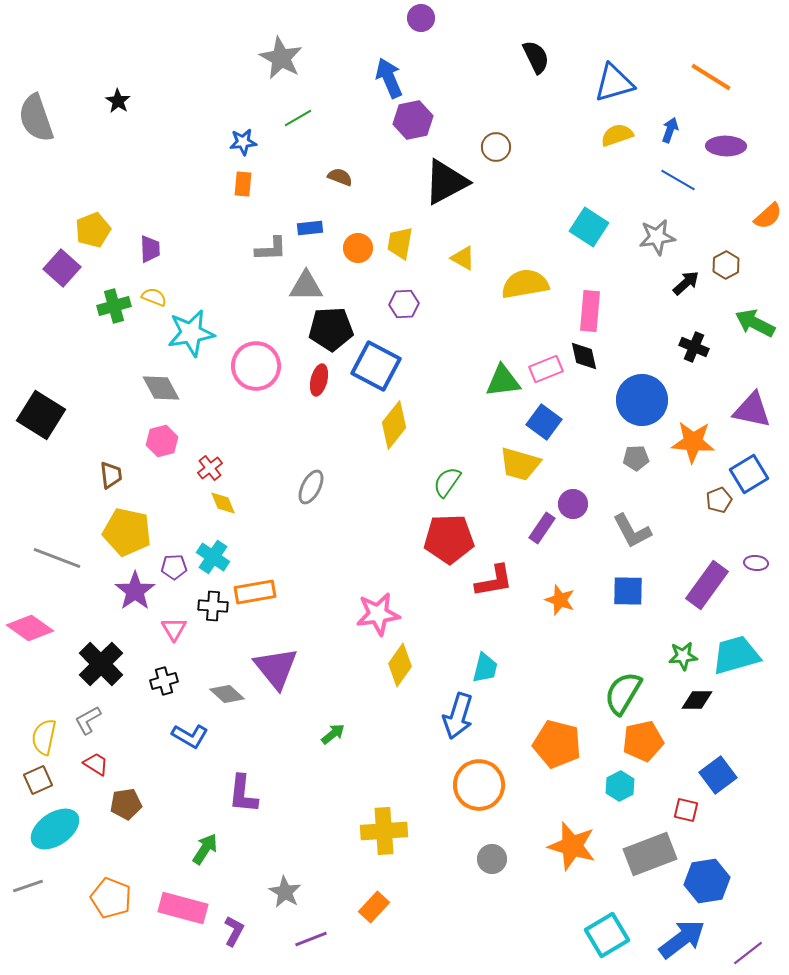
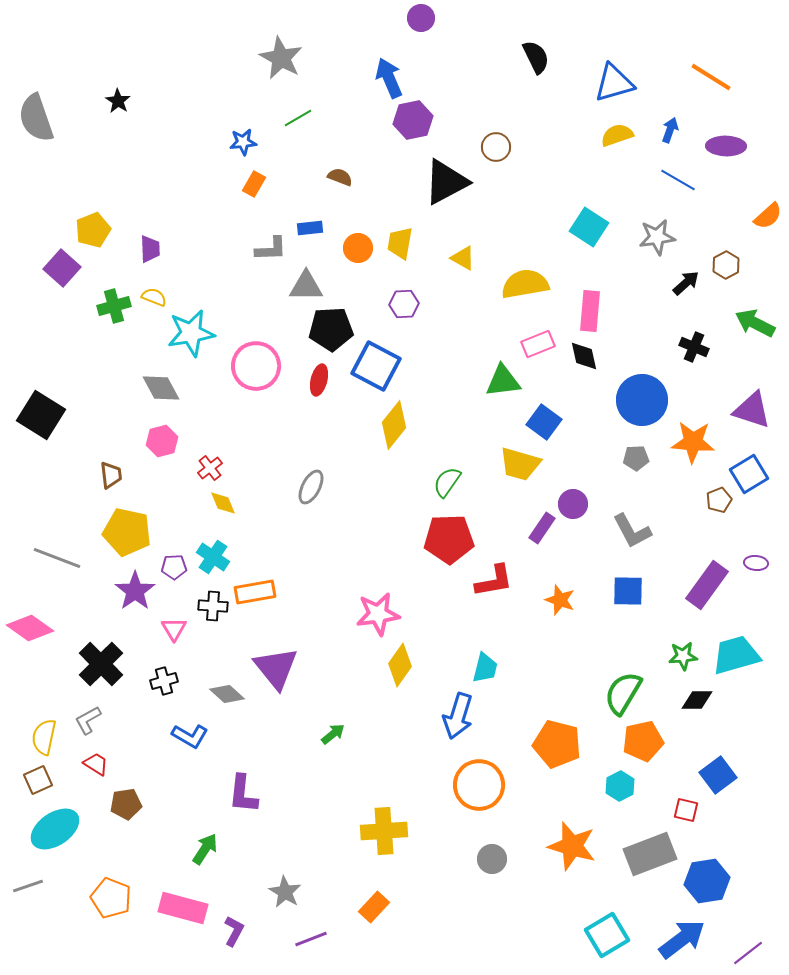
orange rectangle at (243, 184): moved 11 px right; rotated 25 degrees clockwise
pink rectangle at (546, 369): moved 8 px left, 25 px up
purple triangle at (752, 410): rotated 6 degrees clockwise
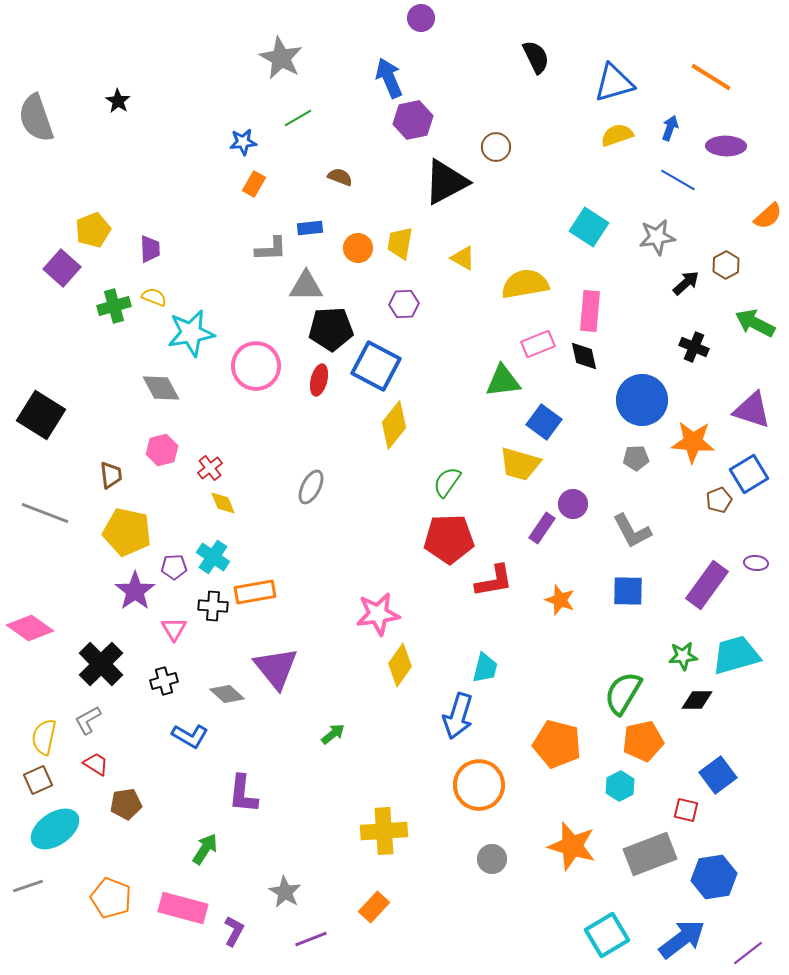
blue arrow at (670, 130): moved 2 px up
pink hexagon at (162, 441): moved 9 px down
gray line at (57, 558): moved 12 px left, 45 px up
blue hexagon at (707, 881): moved 7 px right, 4 px up
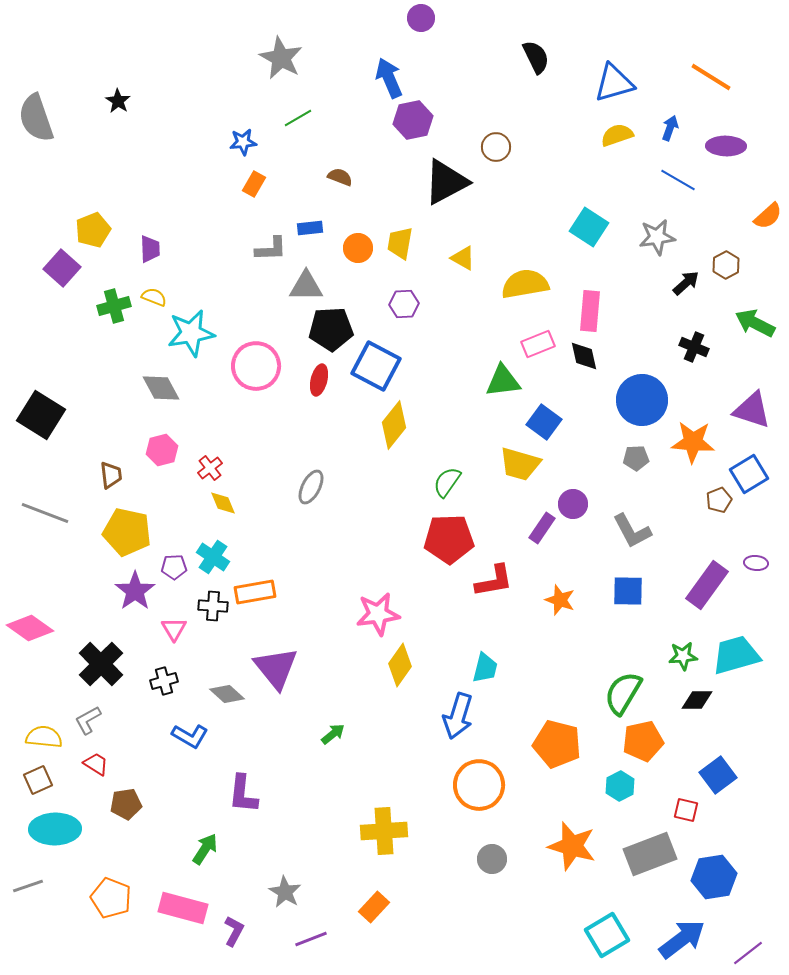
yellow semicircle at (44, 737): rotated 84 degrees clockwise
cyan ellipse at (55, 829): rotated 33 degrees clockwise
